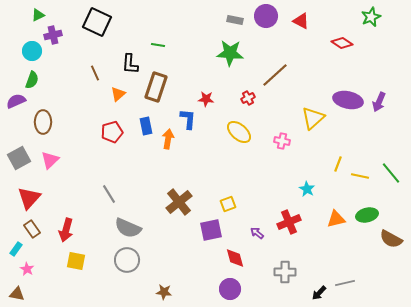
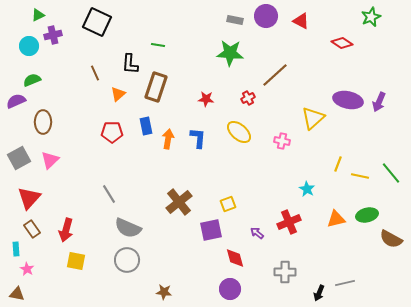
cyan circle at (32, 51): moved 3 px left, 5 px up
green semicircle at (32, 80): rotated 132 degrees counterclockwise
blue L-shape at (188, 119): moved 10 px right, 19 px down
red pentagon at (112, 132): rotated 15 degrees clockwise
cyan rectangle at (16, 249): rotated 40 degrees counterclockwise
black arrow at (319, 293): rotated 21 degrees counterclockwise
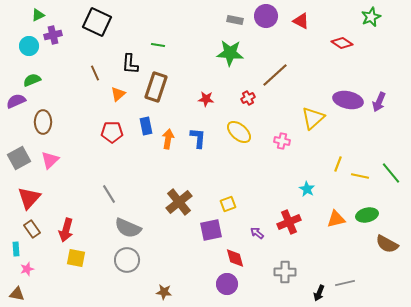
brown semicircle at (391, 239): moved 4 px left, 5 px down
yellow square at (76, 261): moved 3 px up
pink star at (27, 269): rotated 24 degrees clockwise
purple circle at (230, 289): moved 3 px left, 5 px up
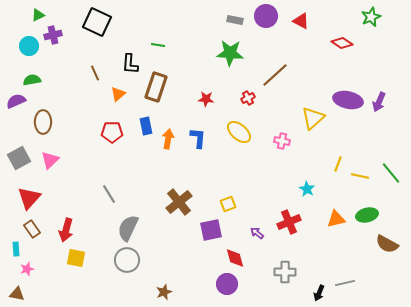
green semicircle at (32, 80): rotated 12 degrees clockwise
gray semicircle at (128, 228): rotated 92 degrees clockwise
brown star at (164, 292): rotated 28 degrees counterclockwise
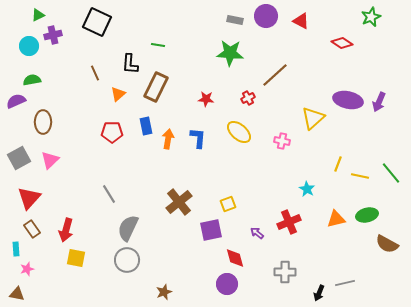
brown rectangle at (156, 87): rotated 8 degrees clockwise
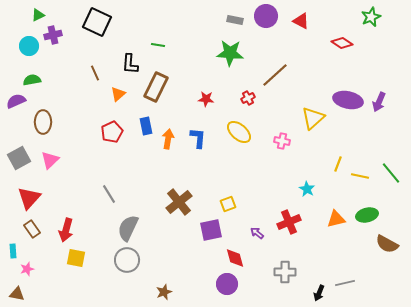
red pentagon at (112, 132): rotated 25 degrees counterclockwise
cyan rectangle at (16, 249): moved 3 px left, 2 px down
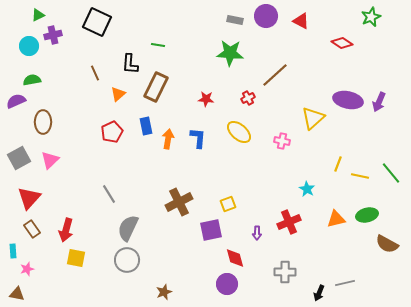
brown cross at (179, 202): rotated 12 degrees clockwise
purple arrow at (257, 233): rotated 128 degrees counterclockwise
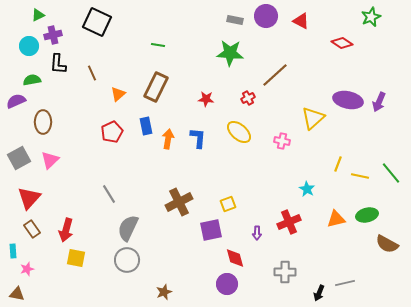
black L-shape at (130, 64): moved 72 px left
brown line at (95, 73): moved 3 px left
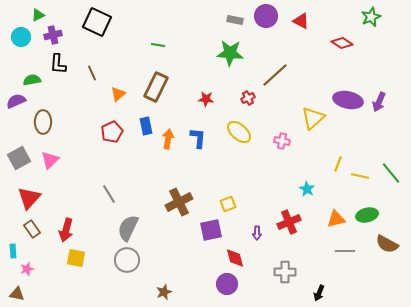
cyan circle at (29, 46): moved 8 px left, 9 px up
gray line at (345, 283): moved 32 px up; rotated 12 degrees clockwise
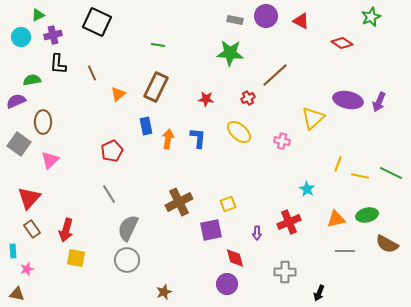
red pentagon at (112, 132): moved 19 px down
gray square at (19, 158): moved 14 px up; rotated 25 degrees counterclockwise
green line at (391, 173): rotated 25 degrees counterclockwise
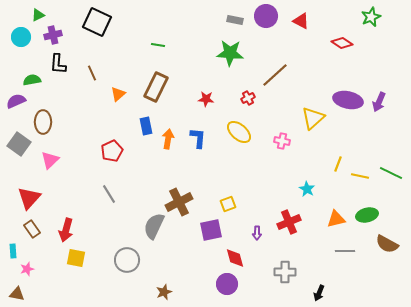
gray semicircle at (128, 228): moved 26 px right, 2 px up
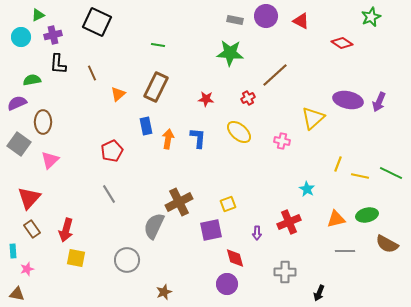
purple semicircle at (16, 101): moved 1 px right, 2 px down
